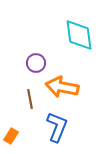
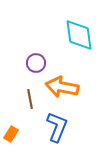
orange rectangle: moved 2 px up
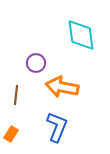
cyan diamond: moved 2 px right
brown line: moved 14 px left, 4 px up; rotated 18 degrees clockwise
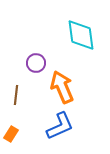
orange arrow: rotated 56 degrees clockwise
blue L-shape: moved 3 px right, 1 px up; rotated 44 degrees clockwise
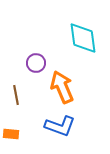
cyan diamond: moved 2 px right, 3 px down
brown line: rotated 18 degrees counterclockwise
blue L-shape: rotated 44 degrees clockwise
orange rectangle: rotated 63 degrees clockwise
